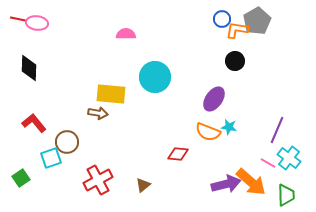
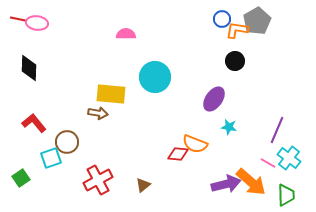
orange semicircle: moved 13 px left, 12 px down
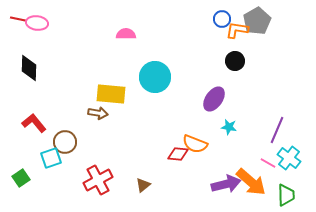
brown circle: moved 2 px left
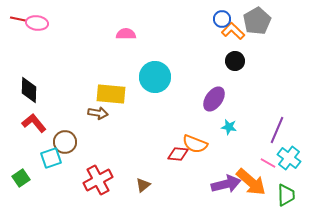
orange L-shape: moved 4 px left, 1 px down; rotated 35 degrees clockwise
black diamond: moved 22 px down
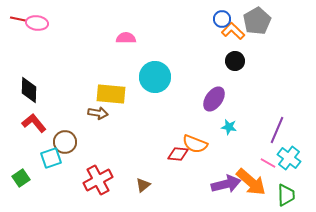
pink semicircle: moved 4 px down
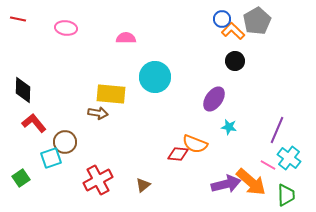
pink ellipse: moved 29 px right, 5 px down
black diamond: moved 6 px left
pink line: moved 2 px down
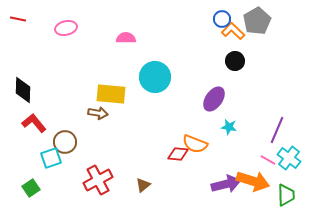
pink ellipse: rotated 20 degrees counterclockwise
pink line: moved 5 px up
green square: moved 10 px right, 10 px down
orange arrow: moved 2 px right, 1 px up; rotated 24 degrees counterclockwise
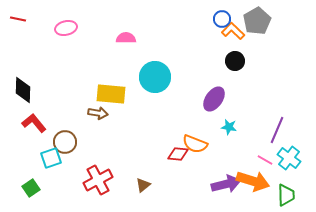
pink line: moved 3 px left
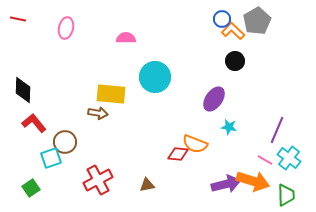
pink ellipse: rotated 65 degrees counterclockwise
brown triangle: moved 4 px right; rotated 28 degrees clockwise
